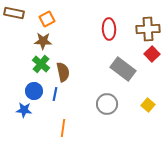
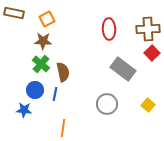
red square: moved 1 px up
blue circle: moved 1 px right, 1 px up
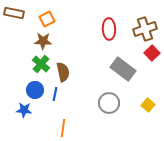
brown cross: moved 3 px left; rotated 15 degrees counterclockwise
gray circle: moved 2 px right, 1 px up
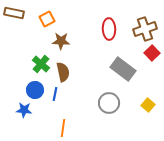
brown star: moved 18 px right
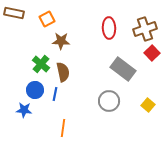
red ellipse: moved 1 px up
gray circle: moved 2 px up
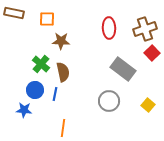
orange square: rotated 28 degrees clockwise
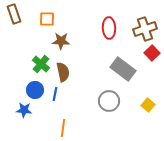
brown rectangle: moved 1 px down; rotated 60 degrees clockwise
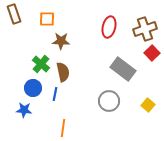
red ellipse: moved 1 px up; rotated 15 degrees clockwise
blue circle: moved 2 px left, 2 px up
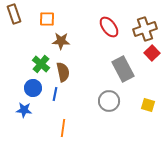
red ellipse: rotated 50 degrees counterclockwise
gray rectangle: rotated 25 degrees clockwise
yellow square: rotated 24 degrees counterclockwise
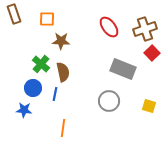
gray rectangle: rotated 40 degrees counterclockwise
yellow square: moved 1 px right, 1 px down
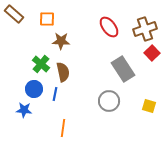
brown rectangle: rotated 30 degrees counterclockwise
gray rectangle: rotated 35 degrees clockwise
blue circle: moved 1 px right, 1 px down
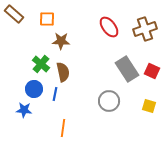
red square: moved 18 px down; rotated 21 degrees counterclockwise
gray rectangle: moved 4 px right
